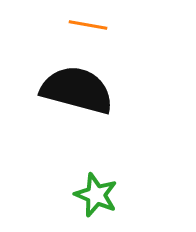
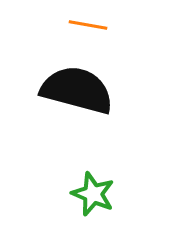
green star: moved 3 px left, 1 px up
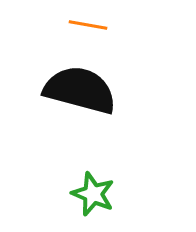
black semicircle: moved 3 px right
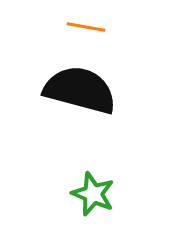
orange line: moved 2 px left, 2 px down
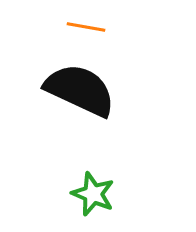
black semicircle: rotated 10 degrees clockwise
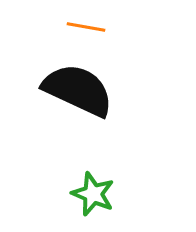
black semicircle: moved 2 px left
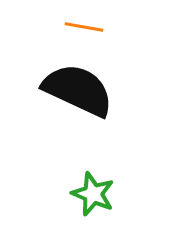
orange line: moved 2 px left
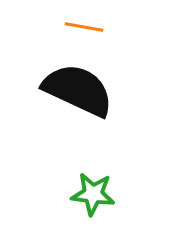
green star: rotated 15 degrees counterclockwise
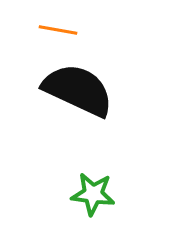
orange line: moved 26 px left, 3 px down
